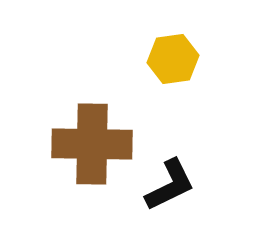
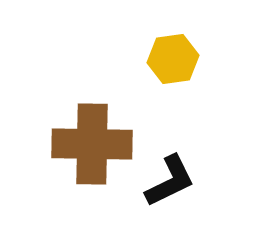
black L-shape: moved 4 px up
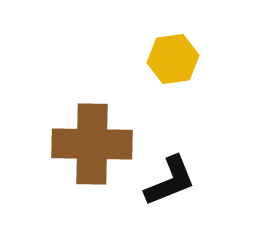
black L-shape: rotated 4 degrees clockwise
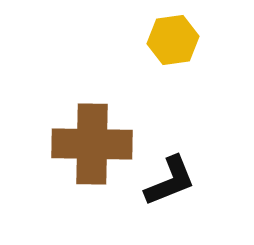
yellow hexagon: moved 19 px up
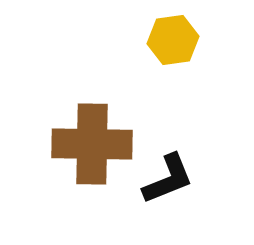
black L-shape: moved 2 px left, 2 px up
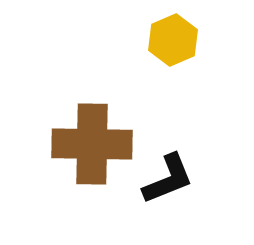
yellow hexagon: rotated 15 degrees counterclockwise
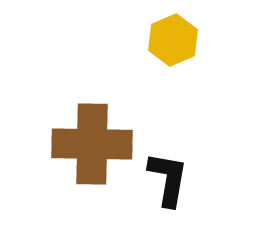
black L-shape: rotated 58 degrees counterclockwise
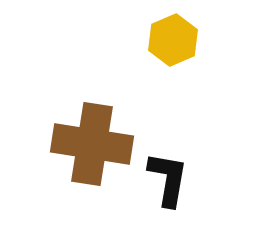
brown cross: rotated 8 degrees clockwise
